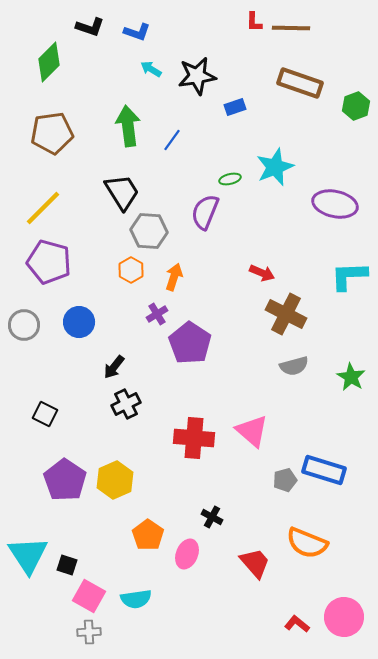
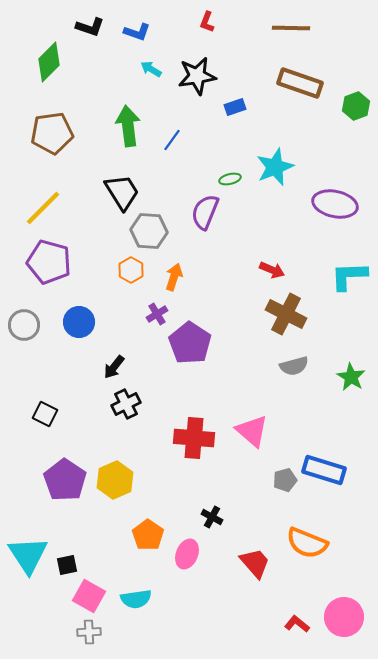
red L-shape at (254, 22): moved 47 px left; rotated 20 degrees clockwise
red arrow at (262, 273): moved 10 px right, 3 px up
black square at (67, 565): rotated 30 degrees counterclockwise
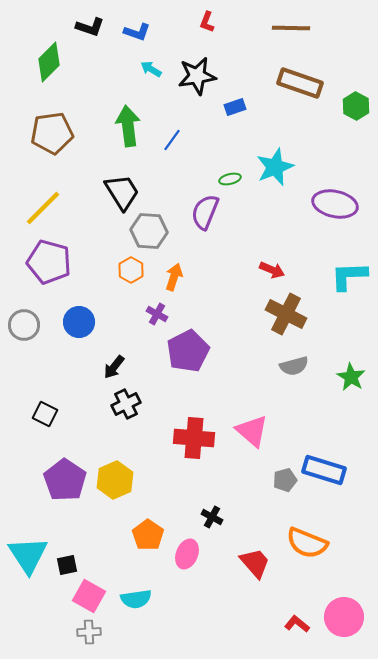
green hexagon at (356, 106): rotated 12 degrees counterclockwise
purple cross at (157, 314): rotated 30 degrees counterclockwise
purple pentagon at (190, 343): moved 2 px left, 8 px down; rotated 12 degrees clockwise
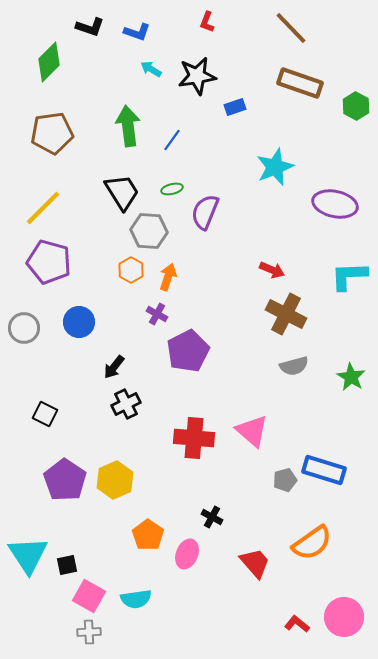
brown line at (291, 28): rotated 45 degrees clockwise
green ellipse at (230, 179): moved 58 px left, 10 px down
orange arrow at (174, 277): moved 6 px left
gray circle at (24, 325): moved 3 px down
orange semicircle at (307, 543): moved 5 px right; rotated 57 degrees counterclockwise
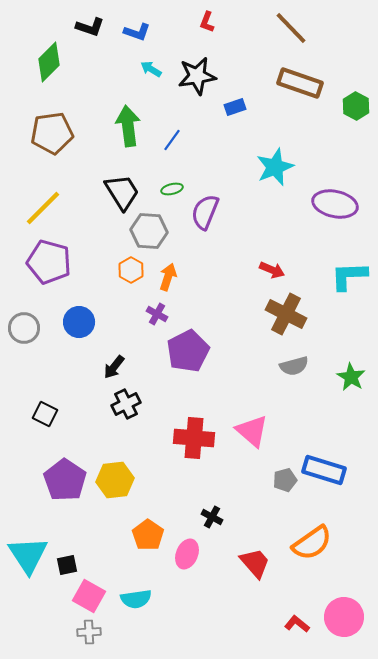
yellow hexagon at (115, 480): rotated 18 degrees clockwise
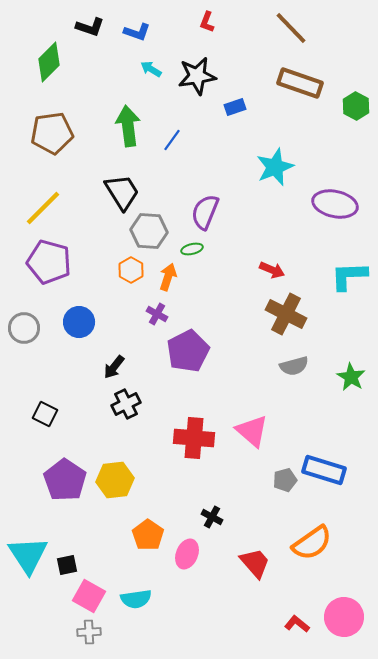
green ellipse at (172, 189): moved 20 px right, 60 px down
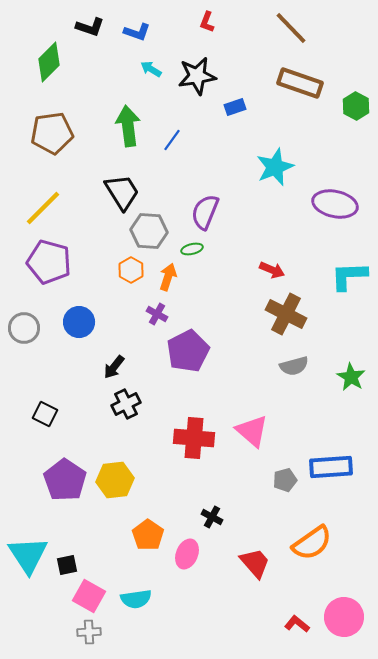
blue rectangle at (324, 470): moved 7 px right, 3 px up; rotated 21 degrees counterclockwise
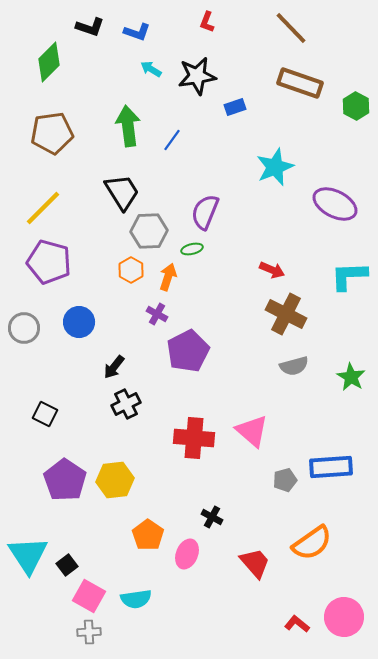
purple ellipse at (335, 204): rotated 15 degrees clockwise
gray hexagon at (149, 231): rotated 6 degrees counterclockwise
black square at (67, 565): rotated 25 degrees counterclockwise
